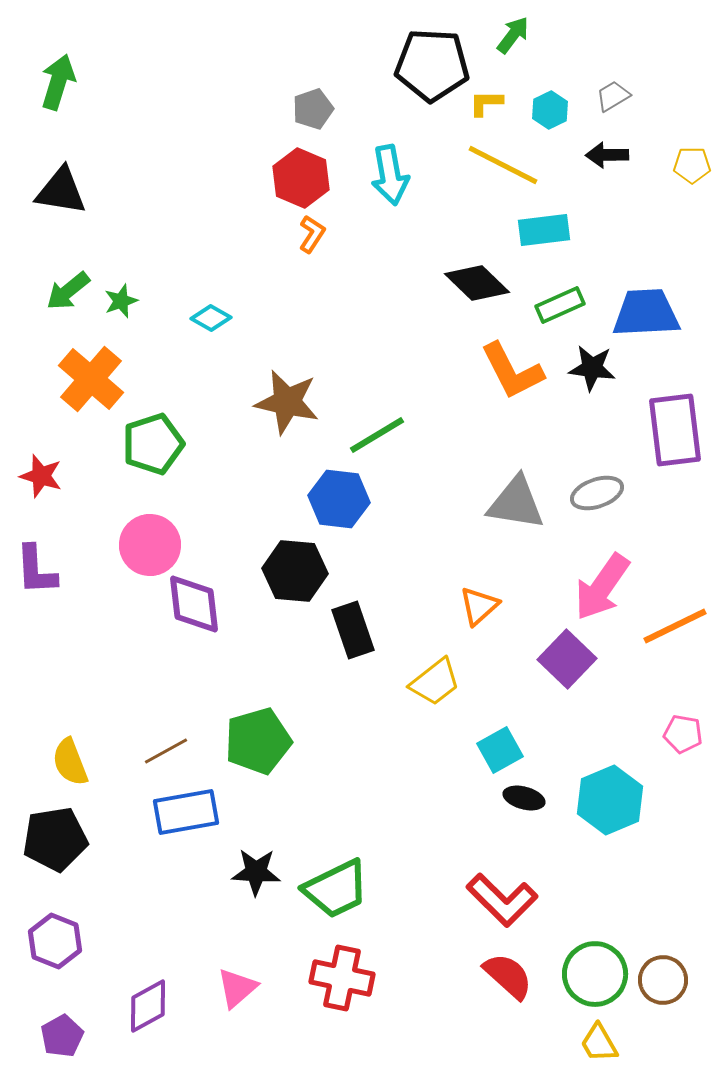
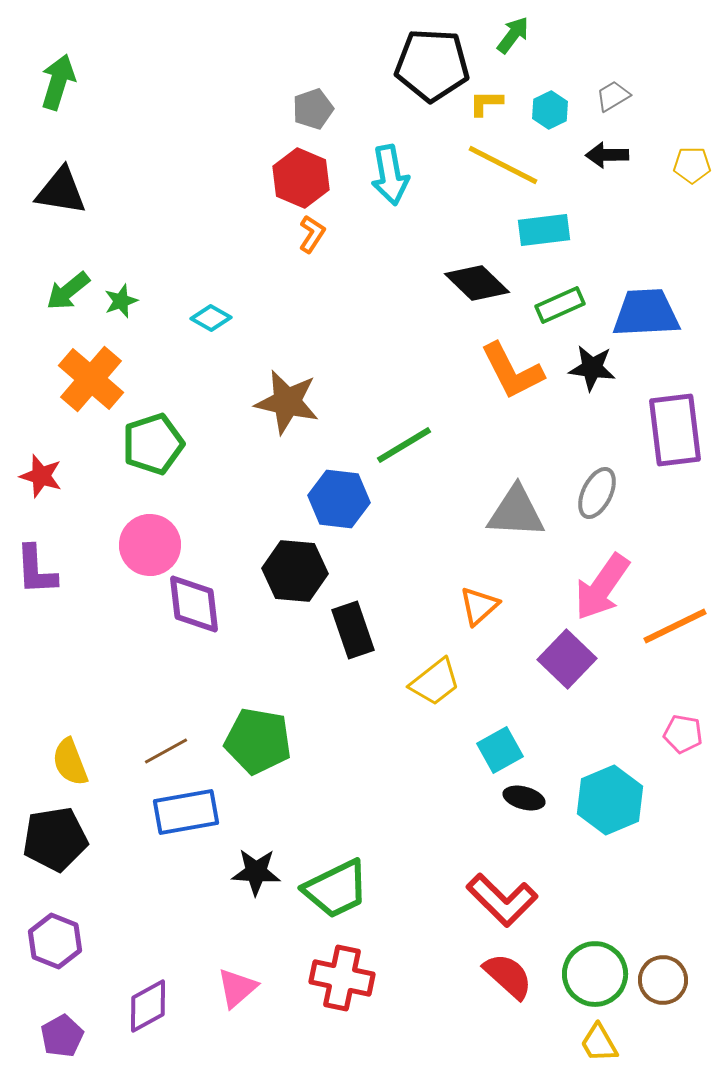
green line at (377, 435): moved 27 px right, 10 px down
gray ellipse at (597, 493): rotated 45 degrees counterclockwise
gray triangle at (516, 503): moved 9 px down; rotated 6 degrees counterclockwise
green pentagon at (258, 741): rotated 26 degrees clockwise
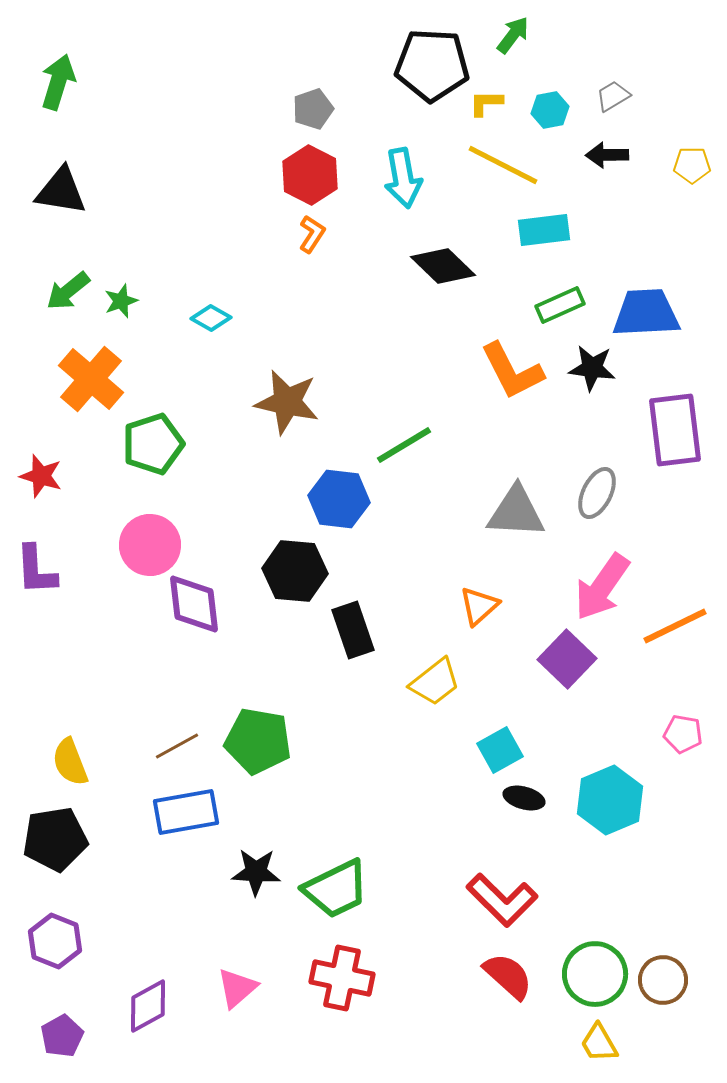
cyan hexagon at (550, 110): rotated 15 degrees clockwise
cyan arrow at (390, 175): moved 13 px right, 3 px down
red hexagon at (301, 178): moved 9 px right, 3 px up; rotated 4 degrees clockwise
black diamond at (477, 283): moved 34 px left, 17 px up
brown line at (166, 751): moved 11 px right, 5 px up
